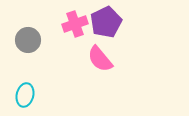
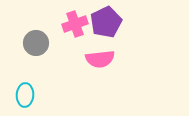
gray circle: moved 8 px right, 3 px down
pink semicircle: rotated 56 degrees counterclockwise
cyan ellipse: rotated 10 degrees counterclockwise
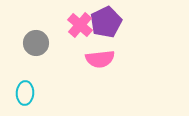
pink cross: moved 5 px right, 1 px down; rotated 30 degrees counterclockwise
cyan ellipse: moved 2 px up
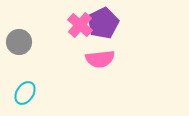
purple pentagon: moved 3 px left, 1 px down
gray circle: moved 17 px left, 1 px up
cyan ellipse: rotated 30 degrees clockwise
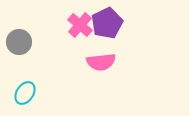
purple pentagon: moved 4 px right
pink semicircle: moved 1 px right, 3 px down
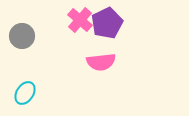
pink cross: moved 5 px up
gray circle: moved 3 px right, 6 px up
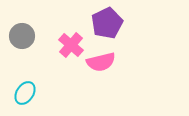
pink cross: moved 9 px left, 25 px down
pink semicircle: rotated 8 degrees counterclockwise
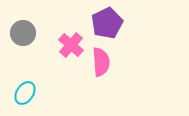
gray circle: moved 1 px right, 3 px up
pink semicircle: rotated 80 degrees counterclockwise
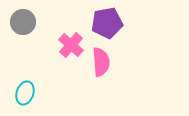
purple pentagon: rotated 16 degrees clockwise
gray circle: moved 11 px up
cyan ellipse: rotated 15 degrees counterclockwise
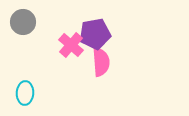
purple pentagon: moved 12 px left, 11 px down
cyan ellipse: rotated 15 degrees counterclockwise
